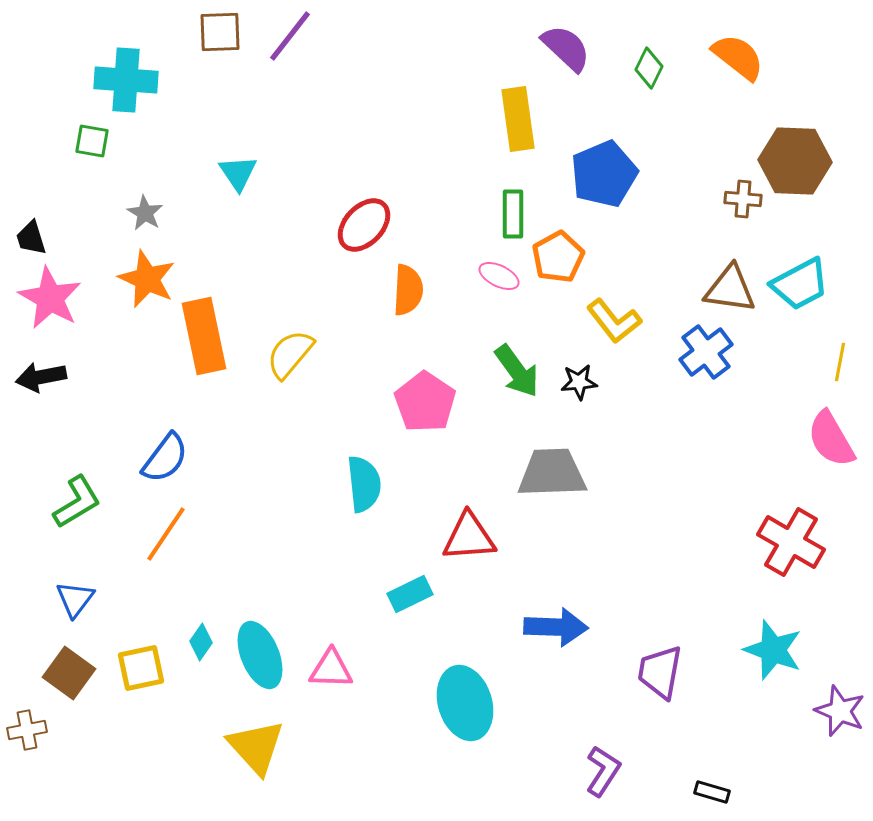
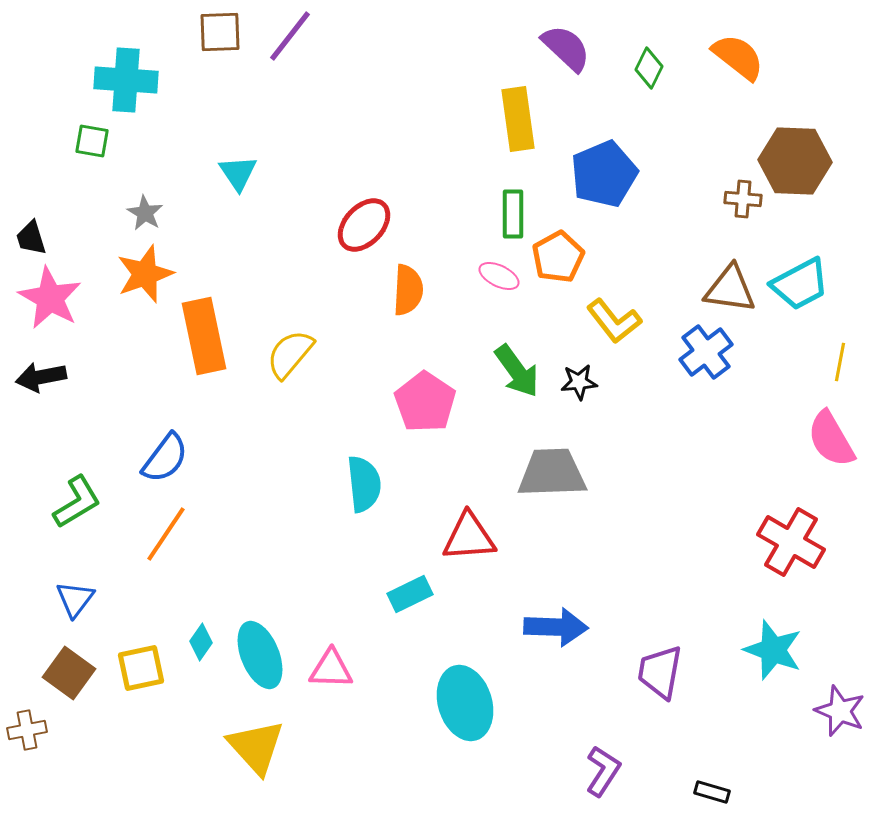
orange star at (147, 279): moved 2 px left, 5 px up; rotated 28 degrees clockwise
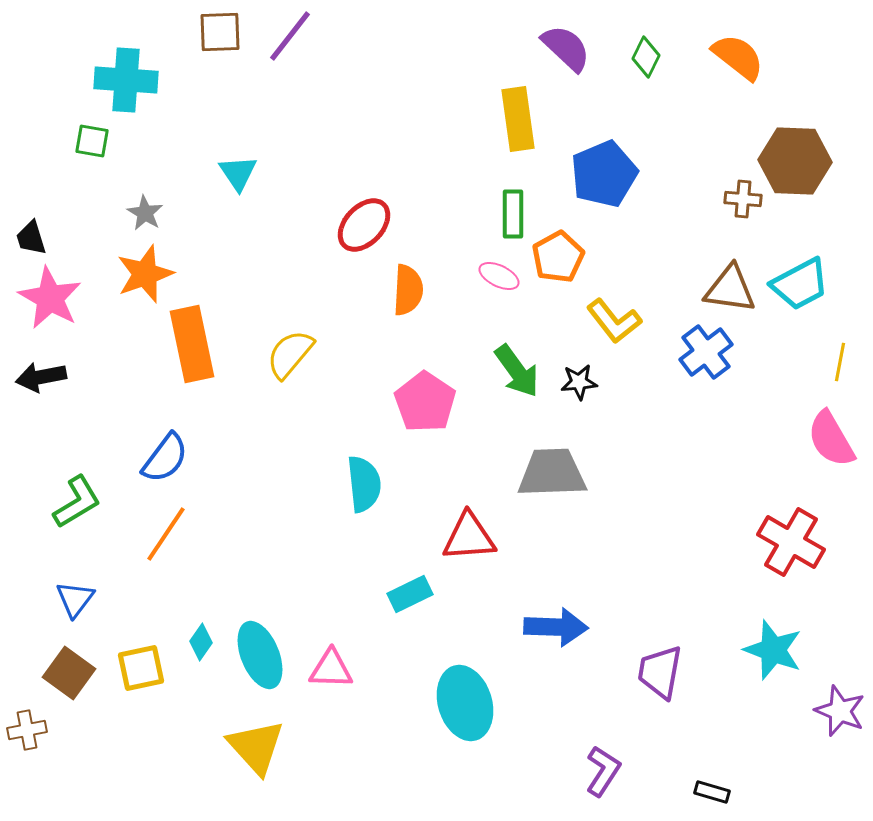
green diamond at (649, 68): moved 3 px left, 11 px up
orange rectangle at (204, 336): moved 12 px left, 8 px down
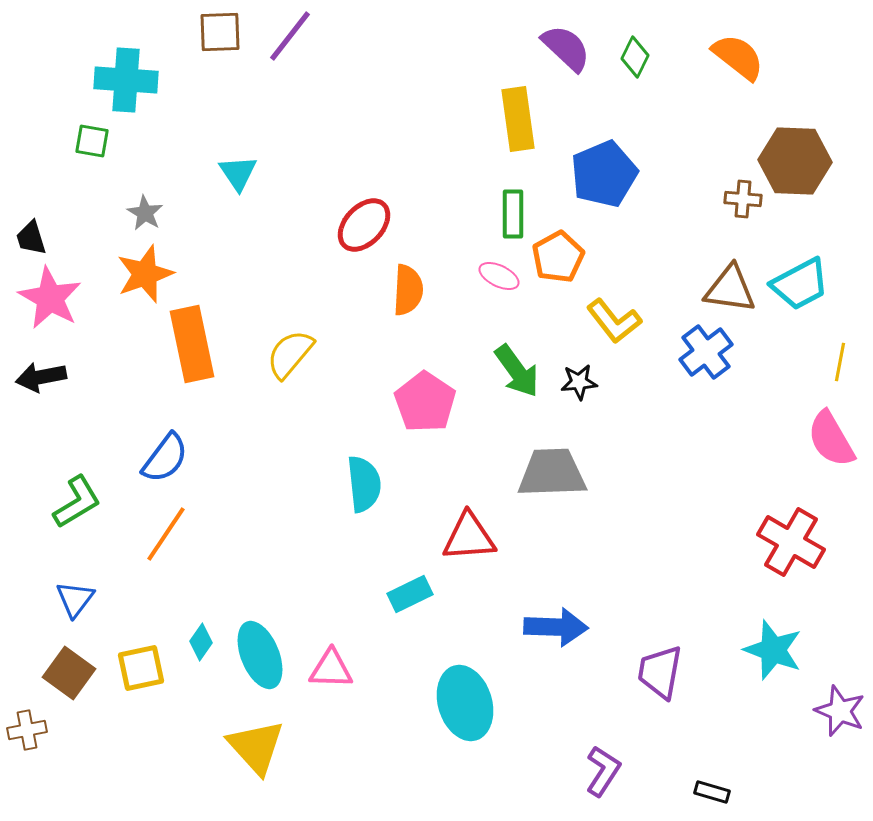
green diamond at (646, 57): moved 11 px left
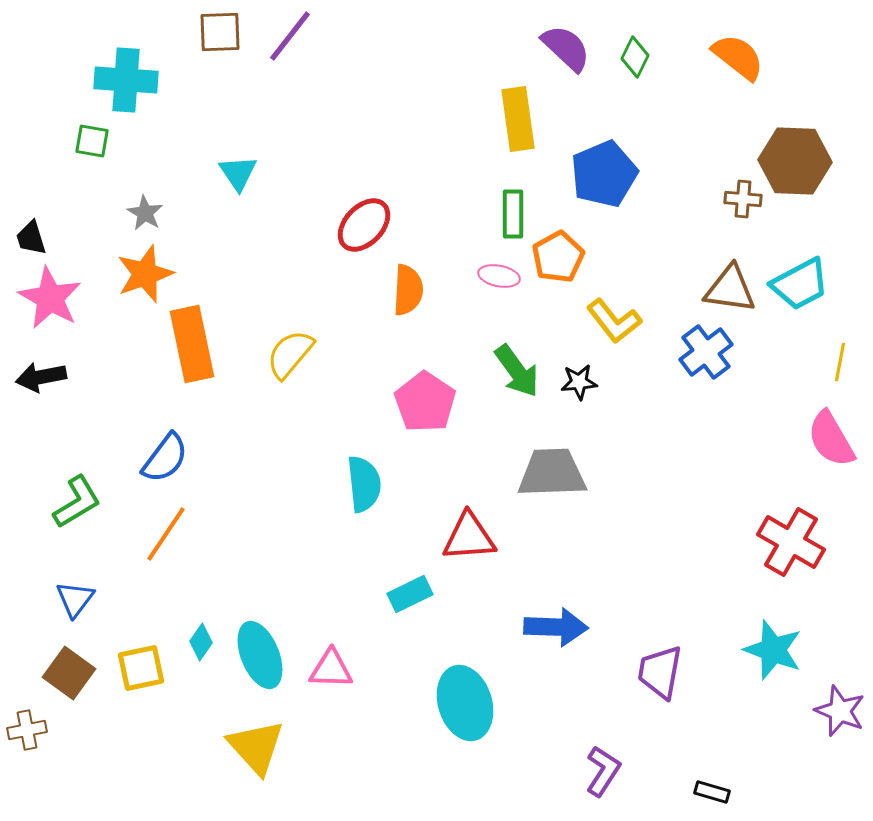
pink ellipse at (499, 276): rotated 15 degrees counterclockwise
